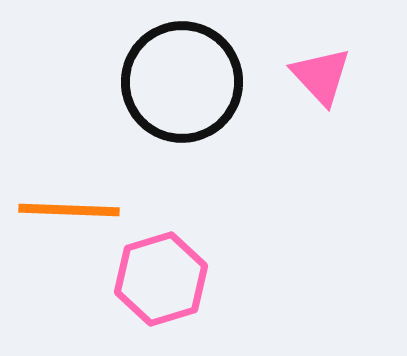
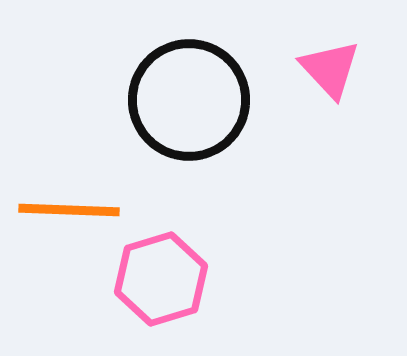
pink triangle: moved 9 px right, 7 px up
black circle: moved 7 px right, 18 px down
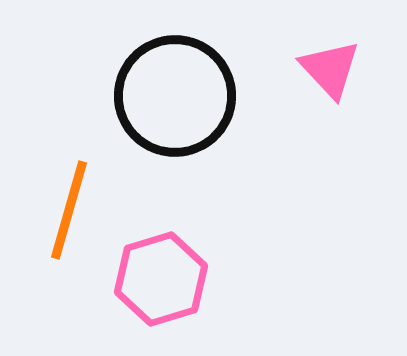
black circle: moved 14 px left, 4 px up
orange line: rotated 76 degrees counterclockwise
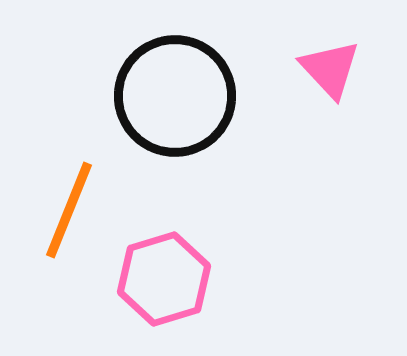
orange line: rotated 6 degrees clockwise
pink hexagon: moved 3 px right
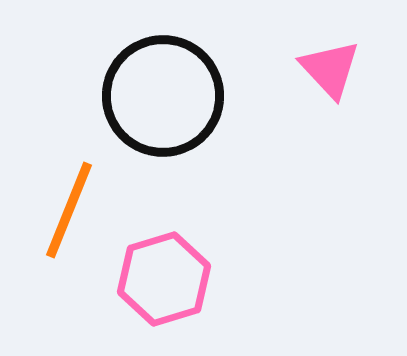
black circle: moved 12 px left
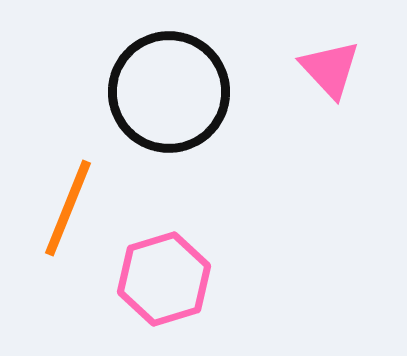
black circle: moved 6 px right, 4 px up
orange line: moved 1 px left, 2 px up
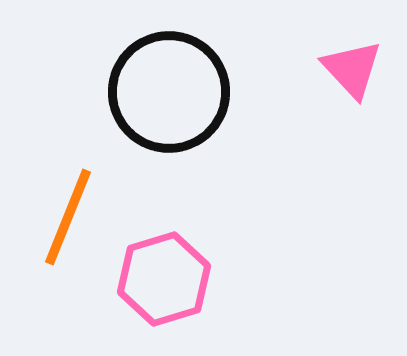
pink triangle: moved 22 px right
orange line: moved 9 px down
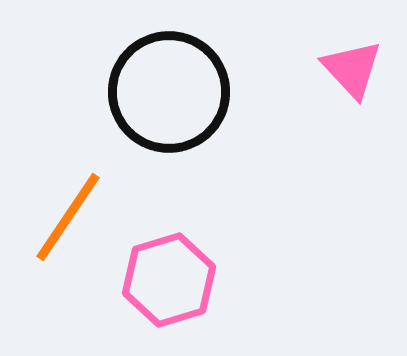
orange line: rotated 12 degrees clockwise
pink hexagon: moved 5 px right, 1 px down
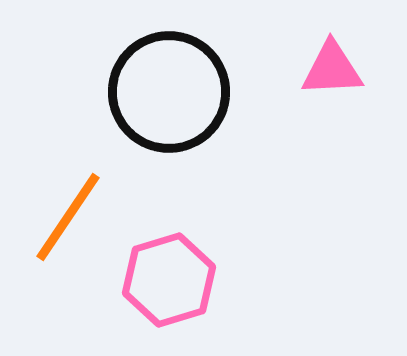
pink triangle: moved 20 px left; rotated 50 degrees counterclockwise
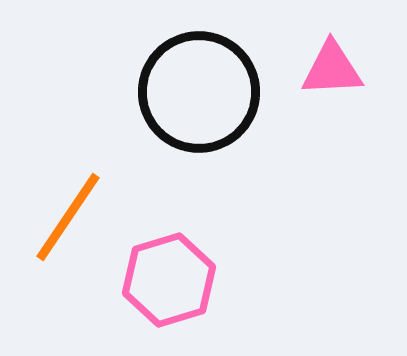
black circle: moved 30 px right
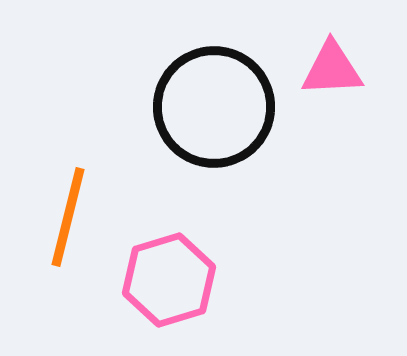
black circle: moved 15 px right, 15 px down
orange line: rotated 20 degrees counterclockwise
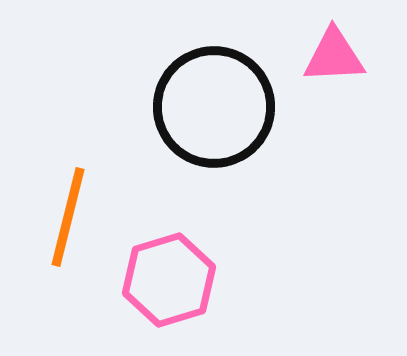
pink triangle: moved 2 px right, 13 px up
